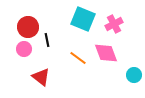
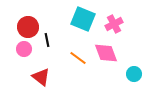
cyan circle: moved 1 px up
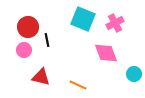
pink cross: moved 1 px right, 1 px up
pink circle: moved 1 px down
orange line: moved 27 px down; rotated 12 degrees counterclockwise
red triangle: rotated 24 degrees counterclockwise
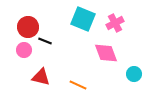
black line: moved 2 px left, 1 px down; rotated 56 degrees counterclockwise
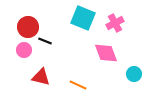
cyan square: moved 1 px up
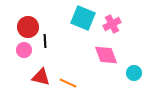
pink cross: moved 3 px left, 1 px down
black line: rotated 64 degrees clockwise
pink diamond: moved 2 px down
cyan circle: moved 1 px up
orange line: moved 10 px left, 2 px up
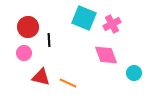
cyan square: moved 1 px right
black line: moved 4 px right, 1 px up
pink circle: moved 3 px down
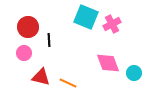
cyan square: moved 2 px right, 1 px up
pink diamond: moved 2 px right, 8 px down
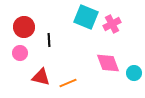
red circle: moved 4 px left
pink circle: moved 4 px left
orange line: rotated 48 degrees counterclockwise
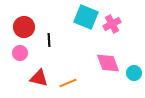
red triangle: moved 2 px left, 1 px down
